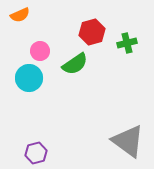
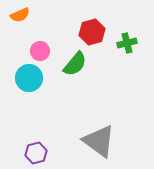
green semicircle: rotated 16 degrees counterclockwise
gray triangle: moved 29 px left
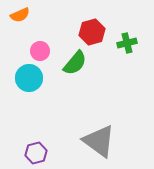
green semicircle: moved 1 px up
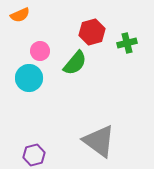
purple hexagon: moved 2 px left, 2 px down
